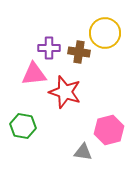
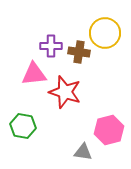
purple cross: moved 2 px right, 2 px up
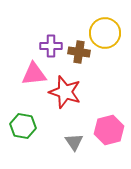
gray triangle: moved 9 px left, 10 px up; rotated 48 degrees clockwise
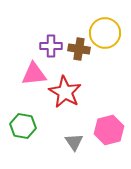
brown cross: moved 3 px up
red star: rotated 12 degrees clockwise
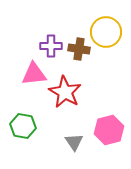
yellow circle: moved 1 px right, 1 px up
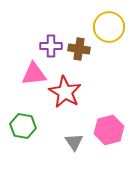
yellow circle: moved 3 px right, 5 px up
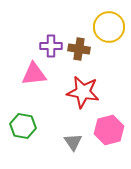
red star: moved 18 px right; rotated 20 degrees counterclockwise
gray triangle: moved 1 px left
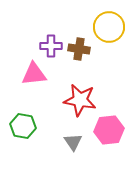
red star: moved 3 px left, 8 px down
pink hexagon: rotated 8 degrees clockwise
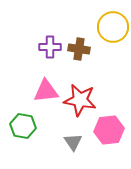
yellow circle: moved 4 px right
purple cross: moved 1 px left, 1 px down
pink triangle: moved 12 px right, 17 px down
